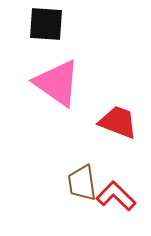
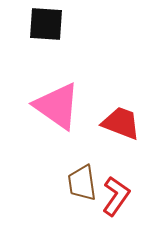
pink triangle: moved 23 px down
red trapezoid: moved 3 px right, 1 px down
red L-shape: rotated 81 degrees clockwise
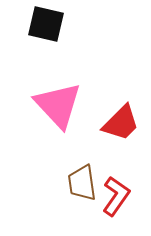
black square: rotated 9 degrees clockwise
pink triangle: moved 1 px right, 1 px up; rotated 12 degrees clockwise
red trapezoid: rotated 114 degrees clockwise
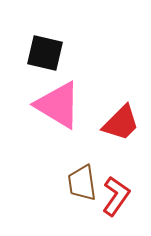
black square: moved 1 px left, 29 px down
pink triangle: rotated 16 degrees counterclockwise
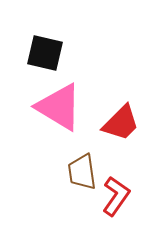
pink triangle: moved 1 px right, 2 px down
brown trapezoid: moved 11 px up
